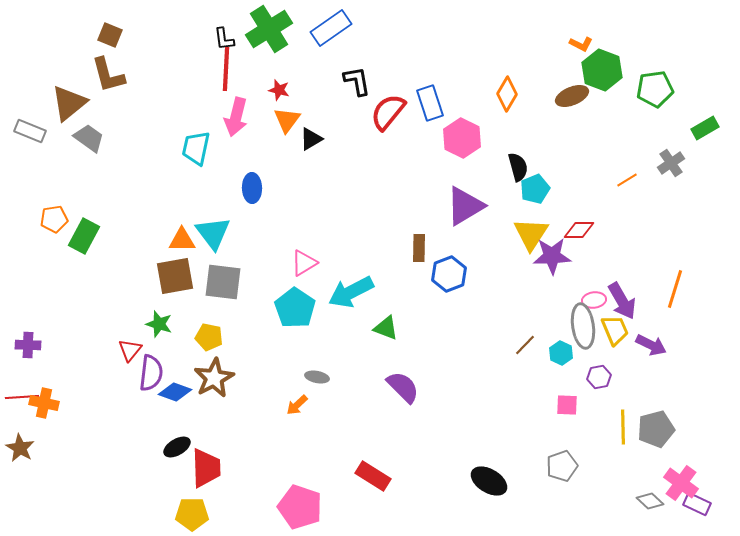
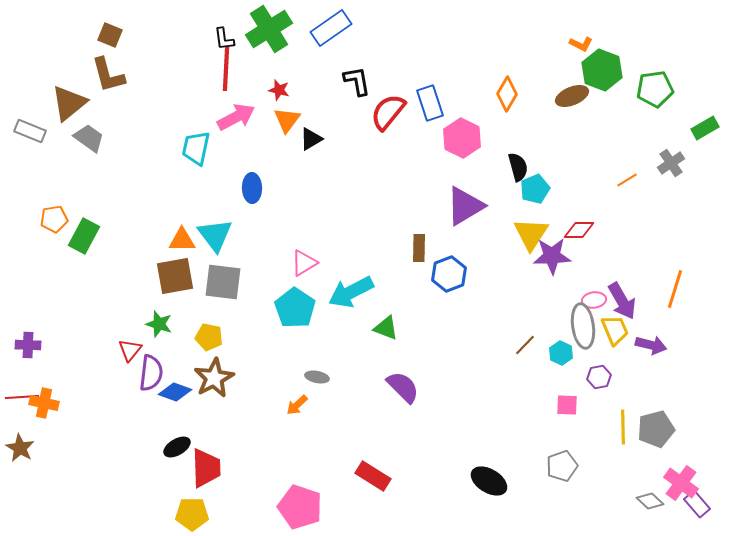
pink arrow at (236, 117): rotated 132 degrees counterclockwise
cyan triangle at (213, 233): moved 2 px right, 2 px down
purple arrow at (651, 345): rotated 12 degrees counterclockwise
purple rectangle at (697, 504): rotated 24 degrees clockwise
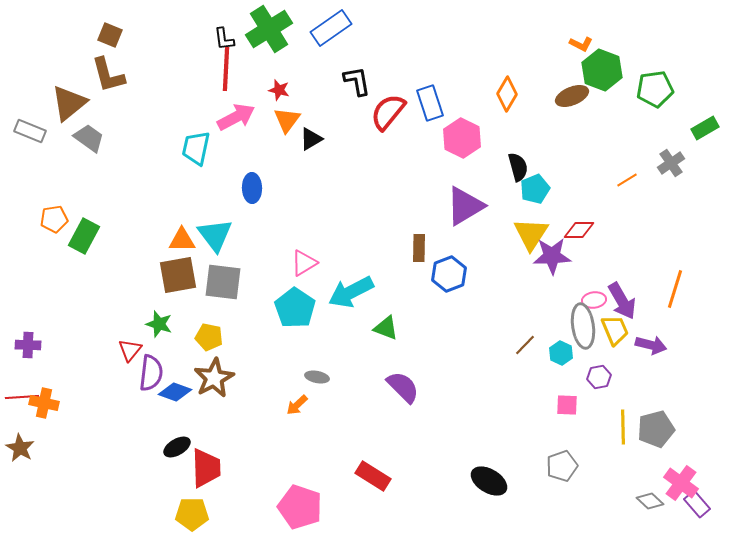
brown square at (175, 276): moved 3 px right, 1 px up
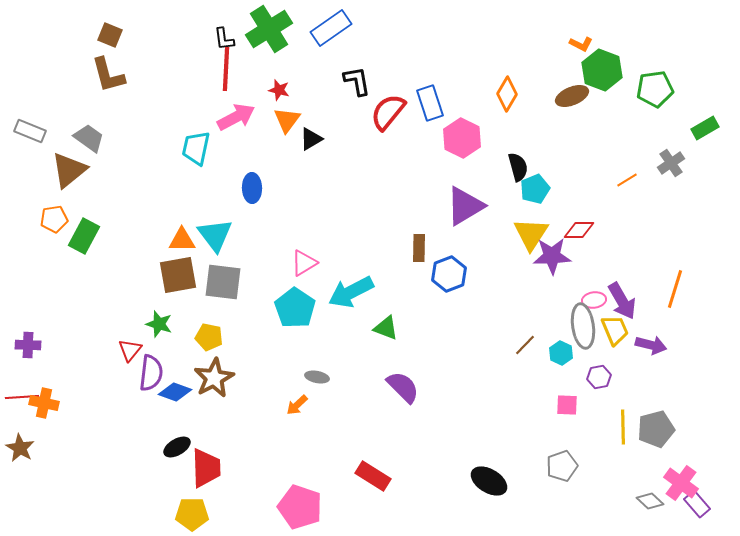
brown triangle at (69, 103): moved 67 px down
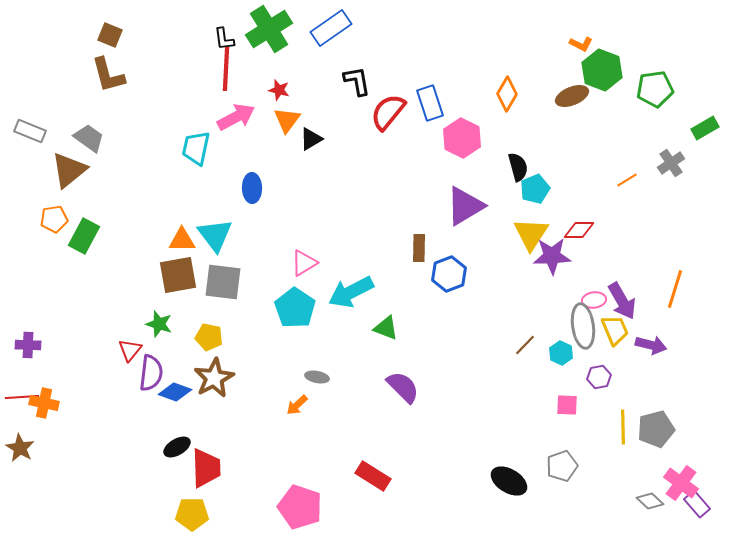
black ellipse at (489, 481): moved 20 px right
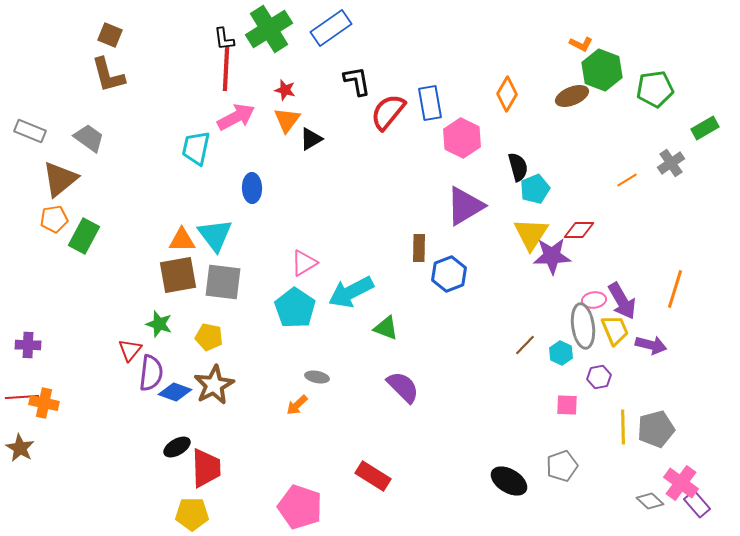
red star at (279, 90): moved 6 px right
blue rectangle at (430, 103): rotated 8 degrees clockwise
brown triangle at (69, 170): moved 9 px left, 9 px down
brown star at (214, 378): moved 7 px down
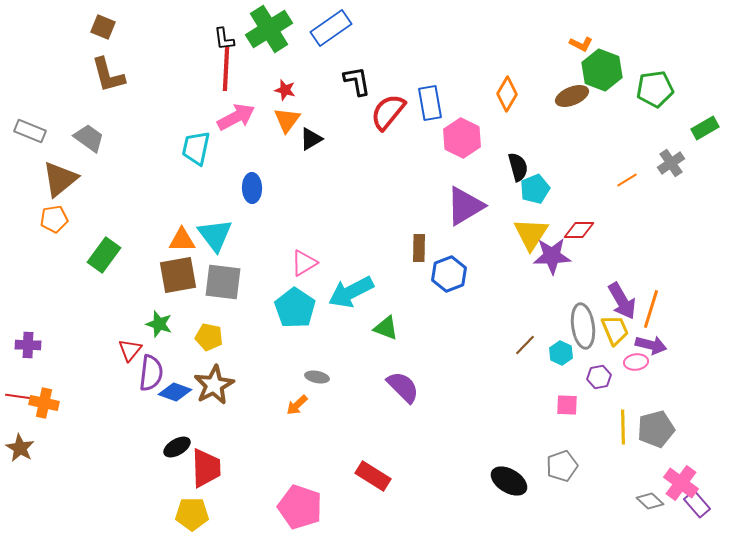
brown square at (110, 35): moved 7 px left, 8 px up
green rectangle at (84, 236): moved 20 px right, 19 px down; rotated 8 degrees clockwise
orange line at (675, 289): moved 24 px left, 20 px down
pink ellipse at (594, 300): moved 42 px right, 62 px down
red line at (22, 397): rotated 12 degrees clockwise
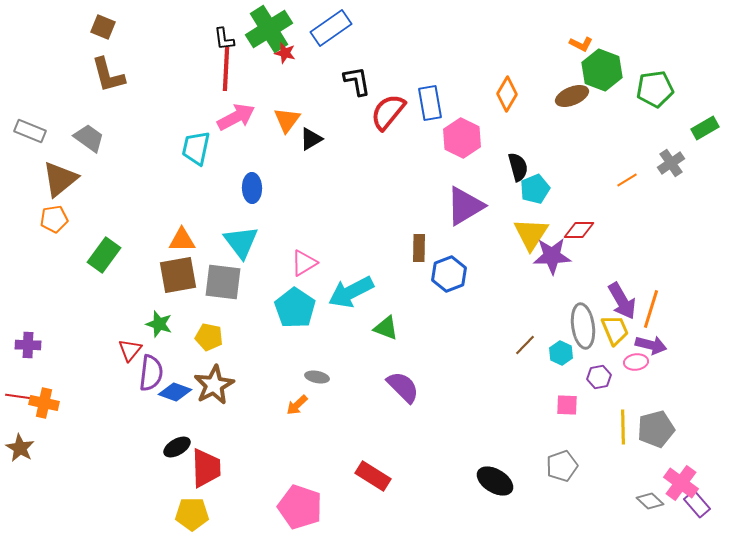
red star at (285, 90): moved 37 px up
cyan triangle at (215, 235): moved 26 px right, 7 px down
black ellipse at (509, 481): moved 14 px left
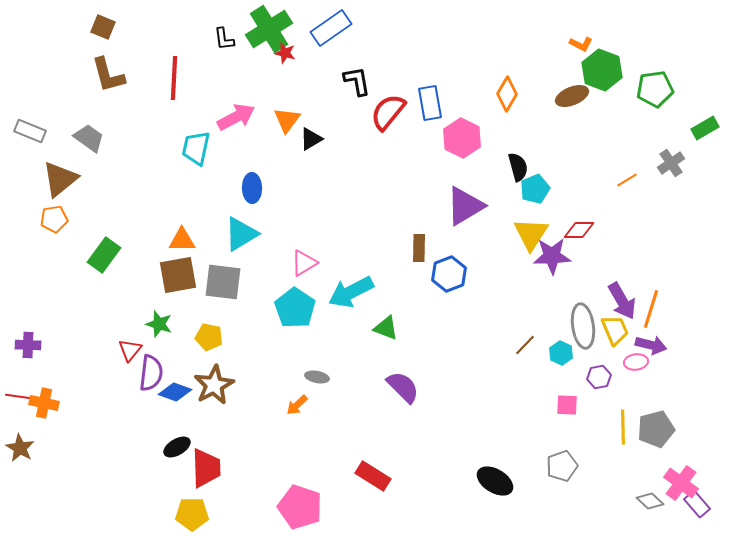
red line at (226, 69): moved 52 px left, 9 px down
cyan triangle at (241, 242): moved 8 px up; rotated 36 degrees clockwise
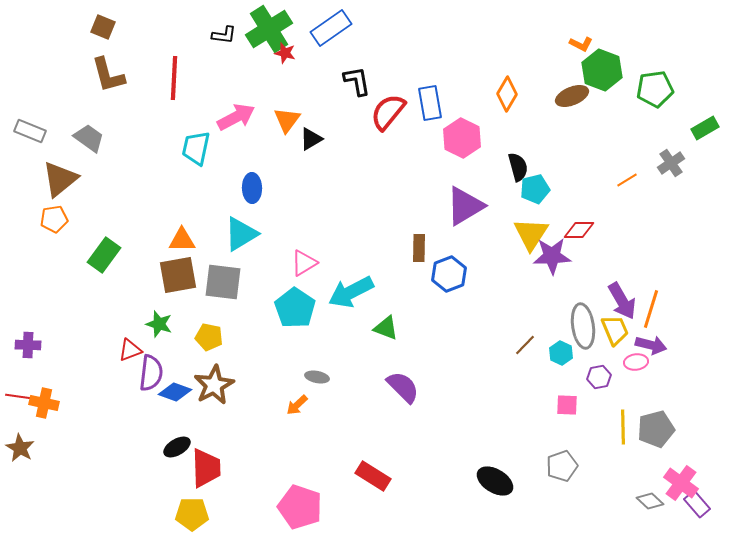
black L-shape at (224, 39): moved 4 px up; rotated 75 degrees counterclockwise
cyan pentagon at (535, 189): rotated 8 degrees clockwise
red triangle at (130, 350): rotated 30 degrees clockwise
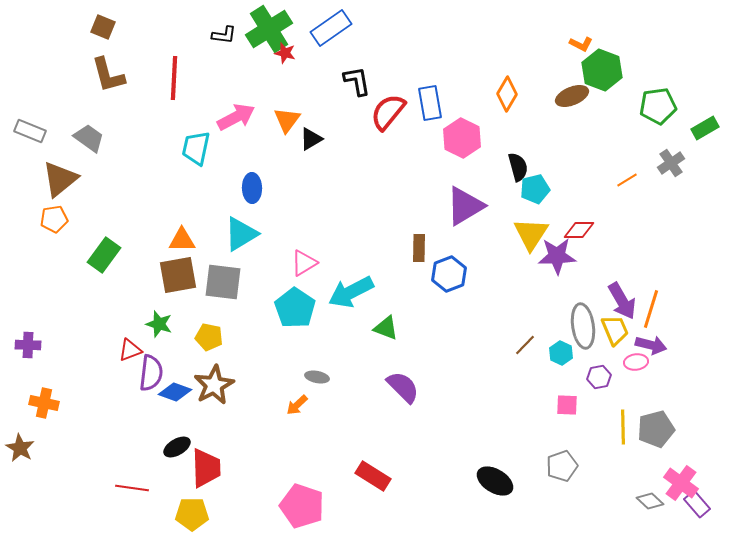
green pentagon at (655, 89): moved 3 px right, 17 px down
purple star at (552, 256): moved 5 px right
red line at (22, 397): moved 110 px right, 91 px down
pink pentagon at (300, 507): moved 2 px right, 1 px up
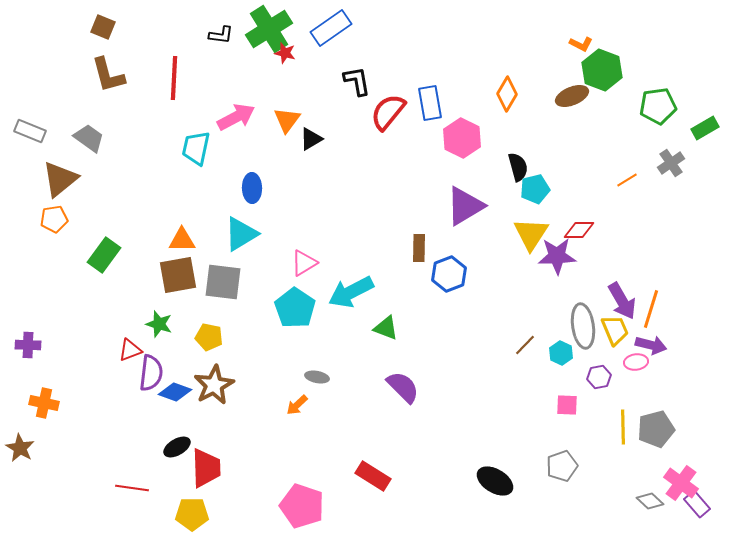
black L-shape at (224, 35): moved 3 px left
